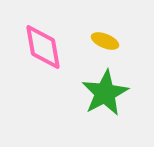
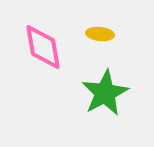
yellow ellipse: moved 5 px left, 7 px up; rotated 16 degrees counterclockwise
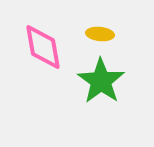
green star: moved 4 px left, 12 px up; rotated 9 degrees counterclockwise
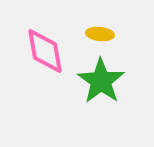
pink diamond: moved 2 px right, 4 px down
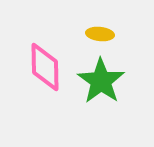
pink diamond: moved 16 px down; rotated 9 degrees clockwise
